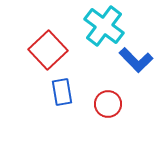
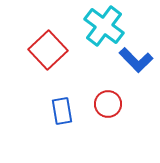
blue rectangle: moved 19 px down
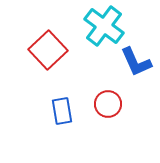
blue L-shape: moved 2 px down; rotated 20 degrees clockwise
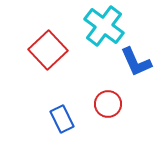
blue rectangle: moved 8 px down; rotated 16 degrees counterclockwise
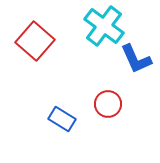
red square: moved 13 px left, 9 px up; rotated 6 degrees counterclockwise
blue L-shape: moved 3 px up
blue rectangle: rotated 32 degrees counterclockwise
